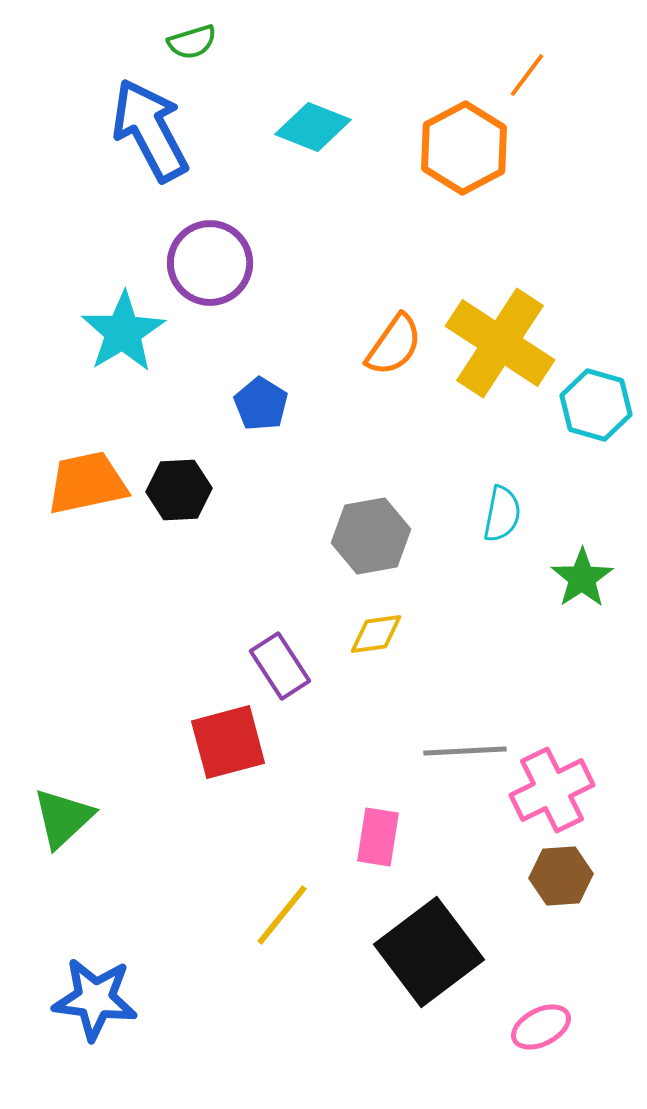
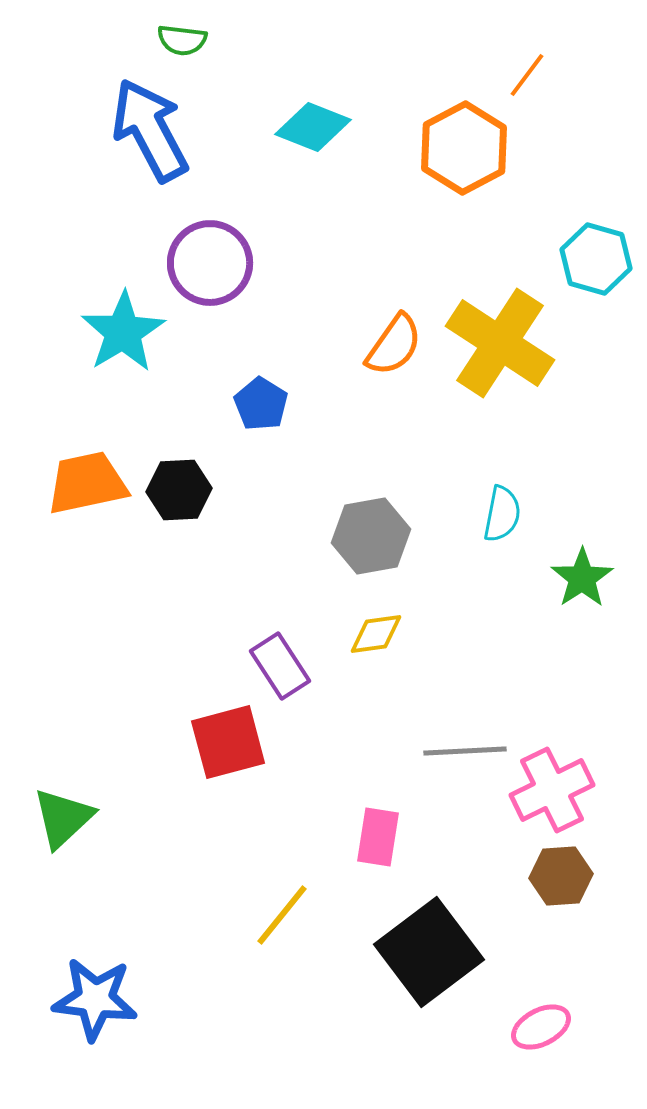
green semicircle: moved 10 px left, 2 px up; rotated 24 degrees clockwise
cyan hexagon: moved 146 px up
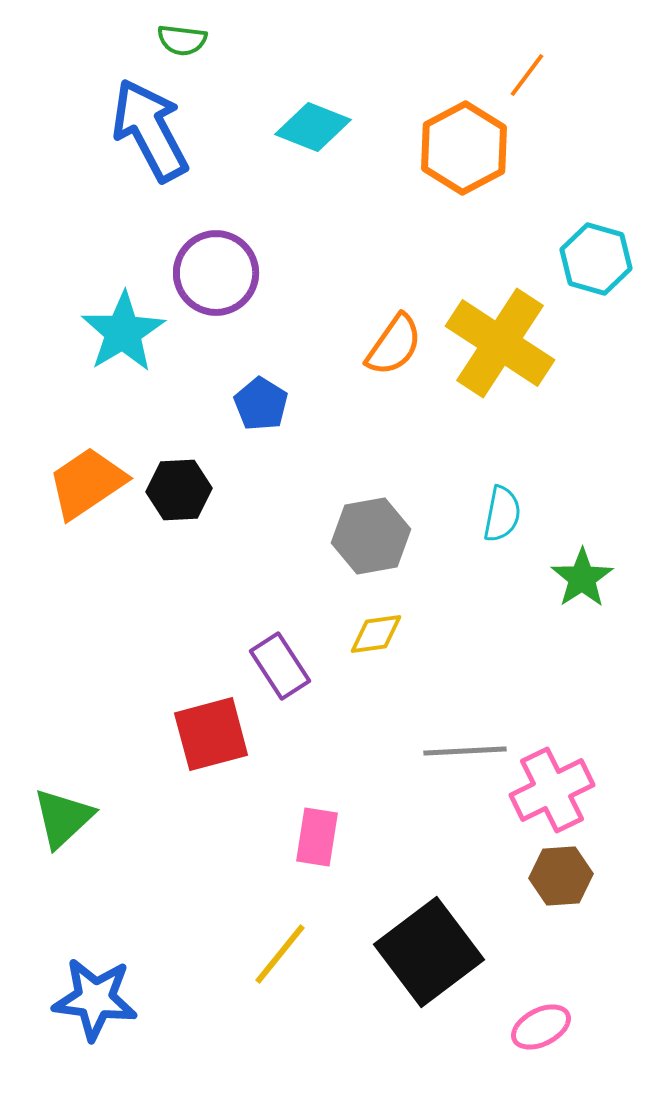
purple circle: moved 6 px right, 10 px down
orange trapezoid: rotated 22 degrees counterclockwise
red square: moved 17 px left, 8 px up
pink rectangle: moved 61 px left
yellow line: moved 2 px left, 39 px down
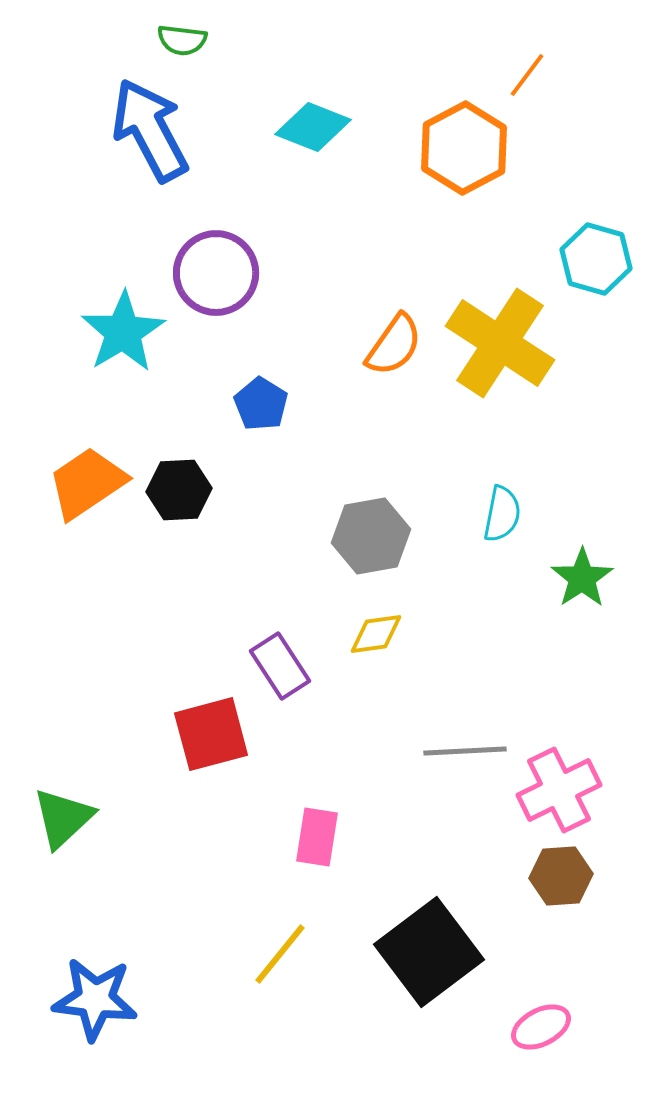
pink cross: moved 7 px right
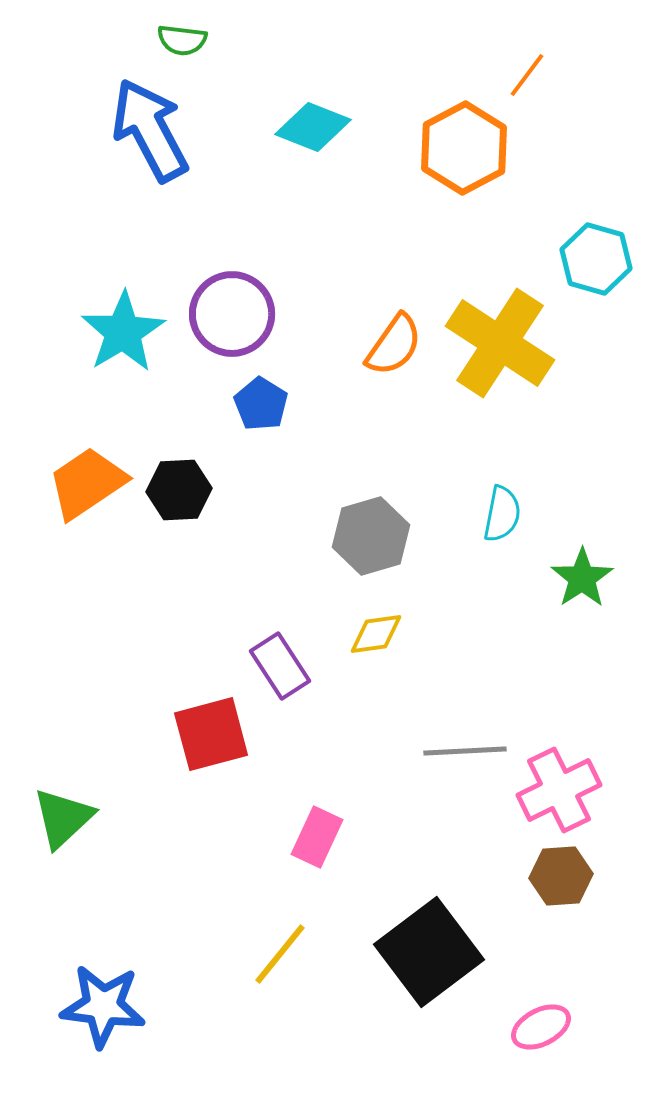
purple circle: moved 16 px right, 41 px down
gray hexagon: rotated 6 degrees counterclockwise
pink rectangle: rotated 16 degrees clockwise
blue star: moved 8 px right, 7 px down
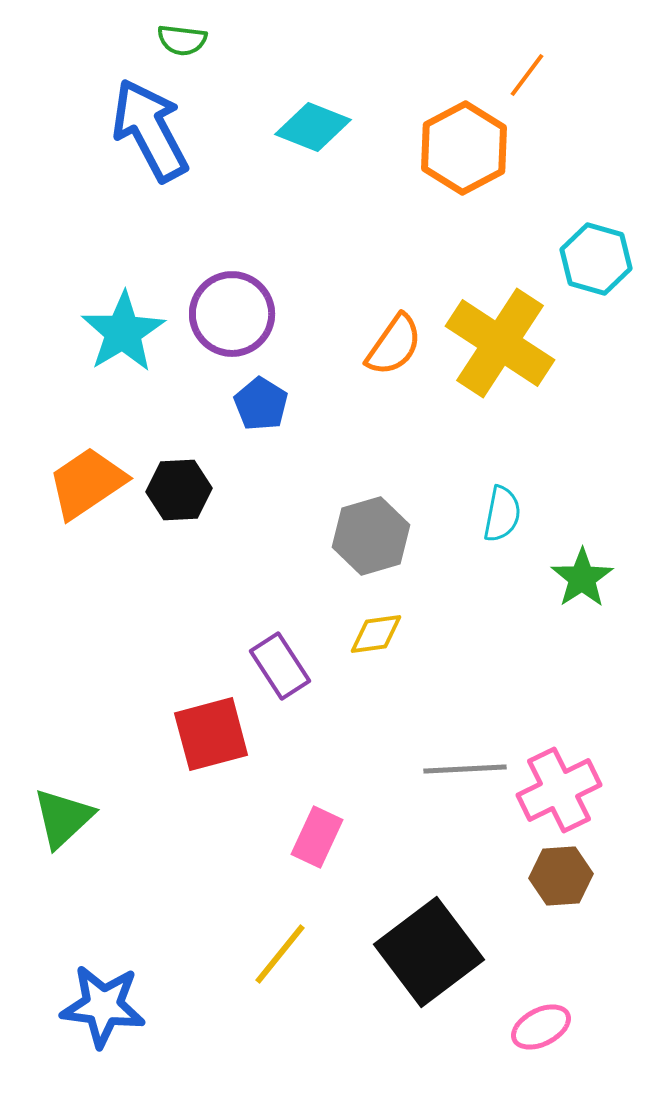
gray line: moved 18 px down
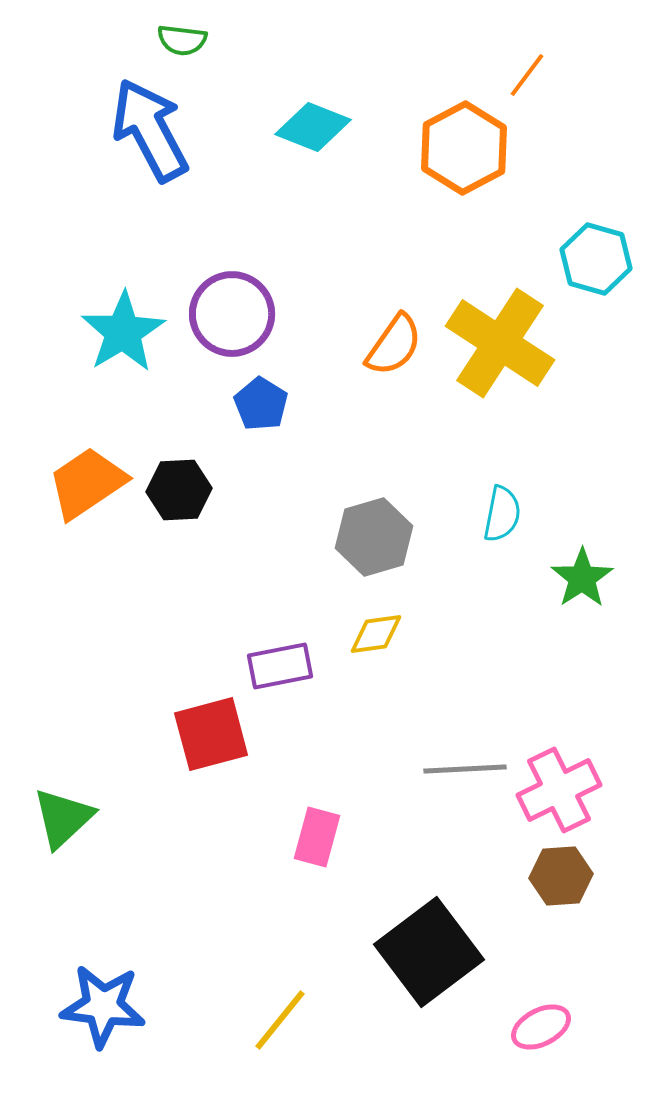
gray hexagon: moved 3 px right, 1 px down
purple rectangle: rotated 68 degrees counterclockwise
pink rectangle: rotated 10 degrees counterclockwise
yellow line: moved 66 px down
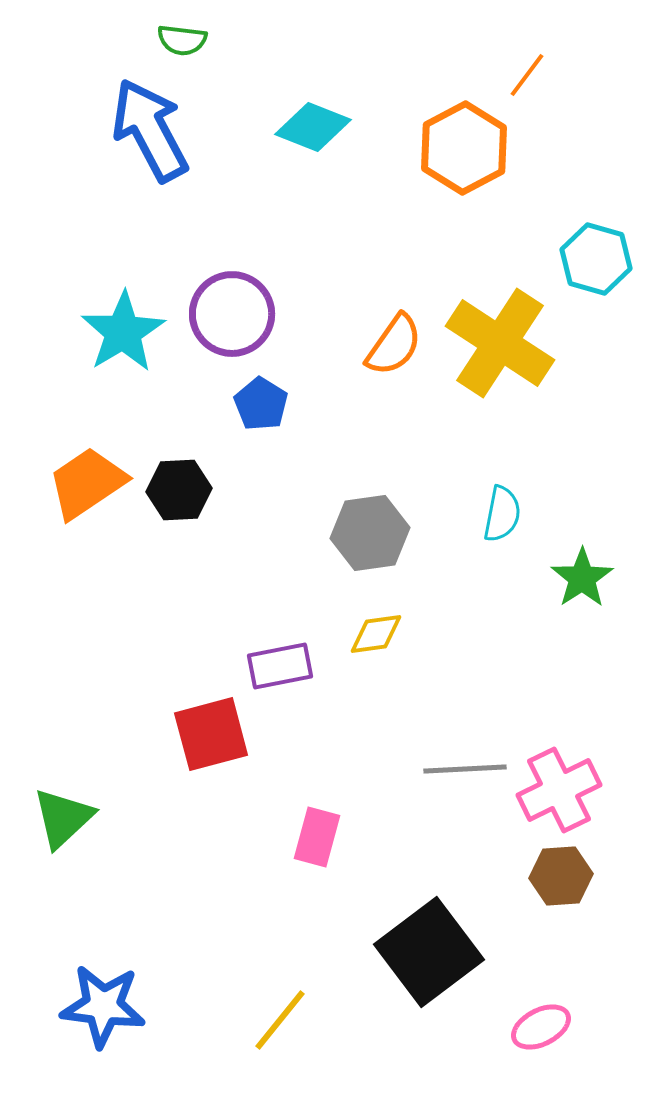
gray hexagon: moved 4 px left, 4 px up; rotated 8 degrees clockwise
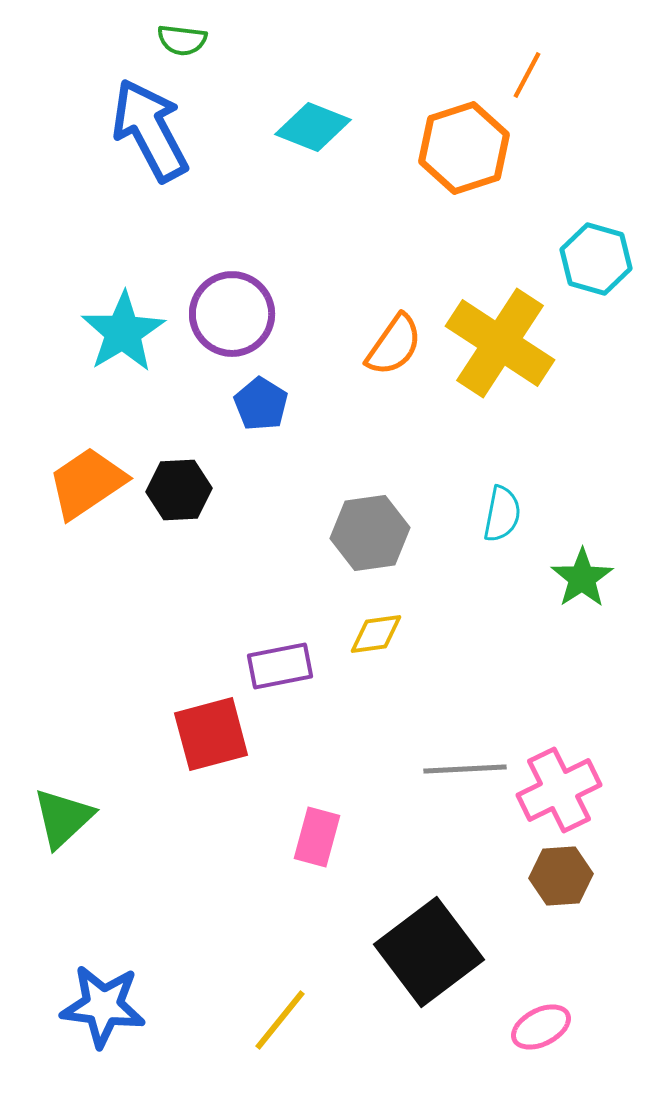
orange line: rotated 9 degrees counterclockwise
orange hexagon: rotated 10 degrees clockwise
